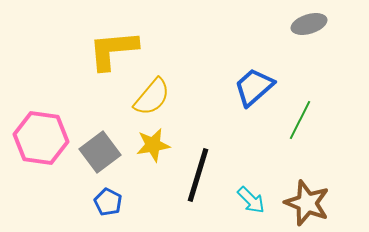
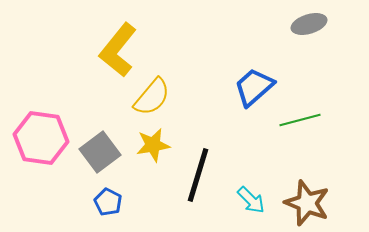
yellow L-shape: moved 5 px right; rotated 46 degrees counterclockwise
green line: rotated 48 degrees clockwise
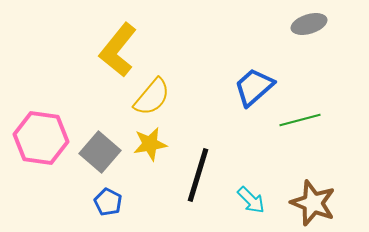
yellow star: moved 3 px left, 1 px up
gray square: rotated 12 degrees counterclockwise
brown star: moved 6 px right
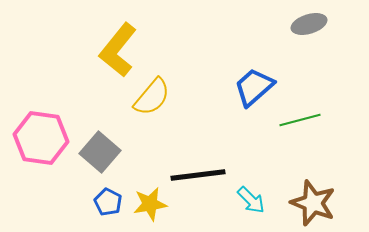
yellow star: moved 60 px down
black line: rotated 66 degrees clockwise
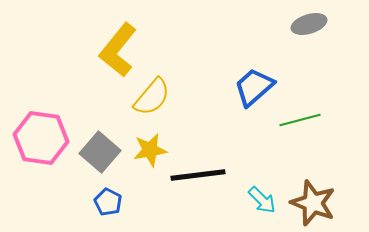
cyan arrow: moved 11 px right
yellow star: moved 54 px up
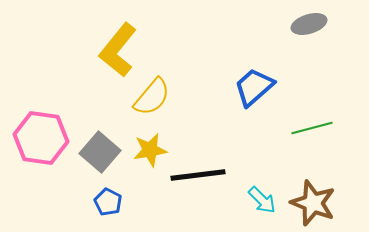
green line: moved 12 px right, 8 px down
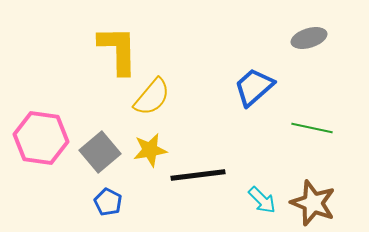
gray ellipse: moved 14 px down
yellow L-shape: rotated 140 degrees clockwise
green line: rotated 27 degrees clockwise
gray square: rotated 9 degrees clockwise
